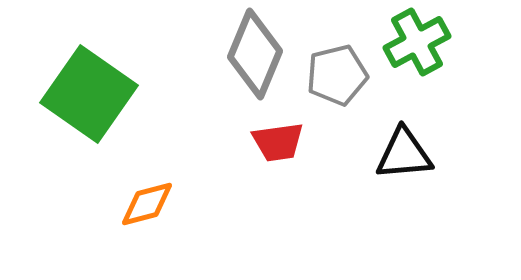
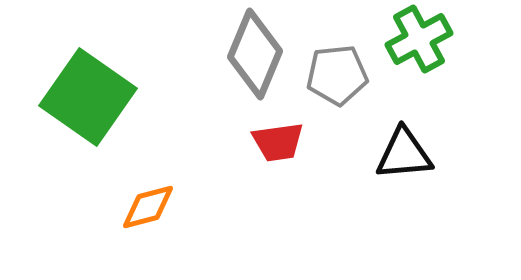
green cross: moved 2 px right, 3 px up
gray pentagon: rotated 8 degrees clockwise
green square: moved 1 px left, 3 px down
orange diamond: moved 1 px right, 3 px down
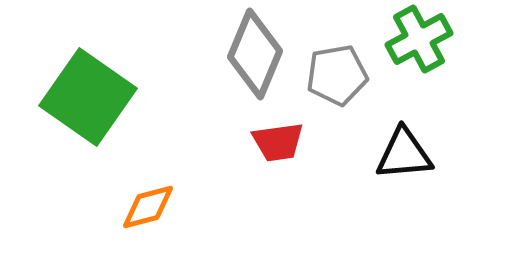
gray pentagon: rotated 4 degrees counterclockwise
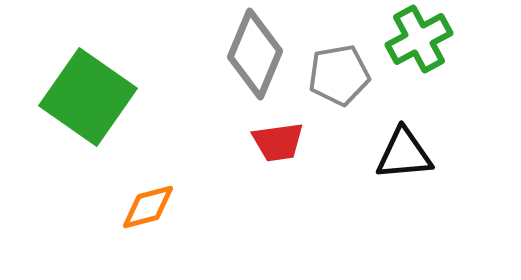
gray pentagon: moved 2 px right
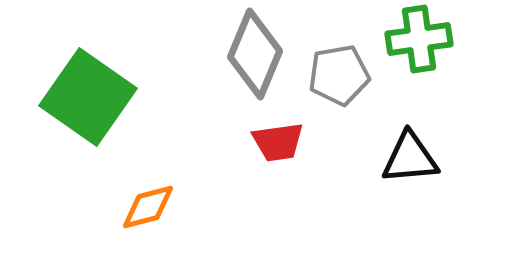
green cross: rotated 20 degrees clockwise
black triangle: moved 6 px right, 4 px down
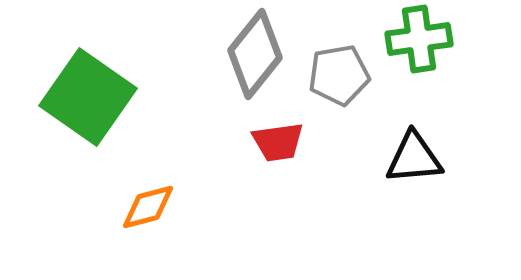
gray diamond: rotated 16 degrees clockwise
black triangle: moved 4 px right
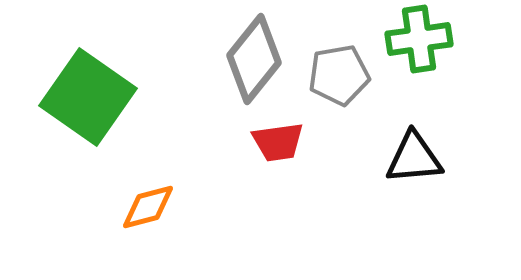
gray diamond: moved 1 px left, 5 px down
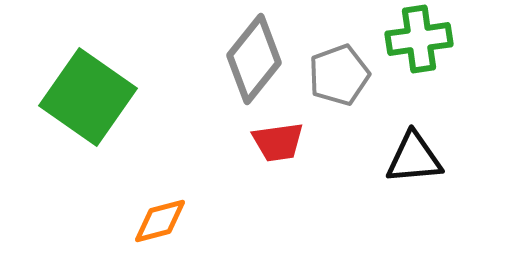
gray pentagon: rotated 10 degrees counterclockwise
orange diamond: moved 12 px right, 14 px down
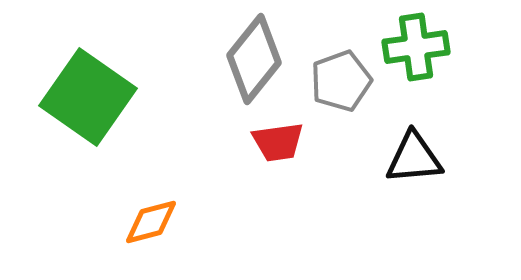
green cross: moved 3 px left, 8 px down
gray pentagon: moved 2 px right, 6 px down
orange diamond: moved 9 px left, 1 px down
